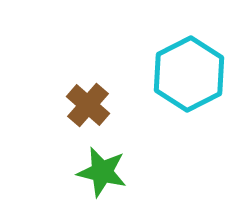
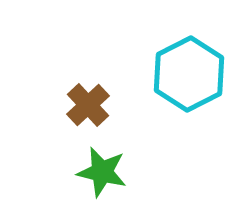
brown cross: rotated 6 degrees clockwise
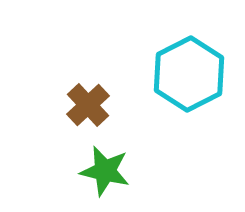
green star: moved 3 px right, 1 px up
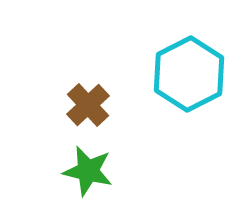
green star: moved 17 px left
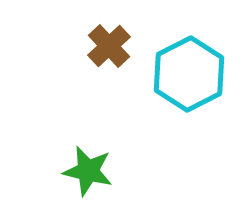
brown cross: moved 21 px right, 59 px up
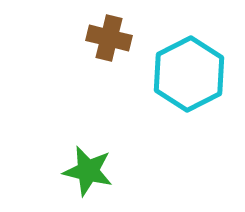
brown cross: moved 8 px up; rotated 33 degrees counterclockwise
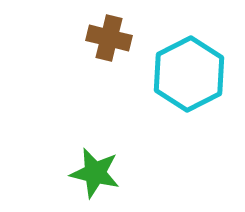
green star: moved 7 px right, 2 px down
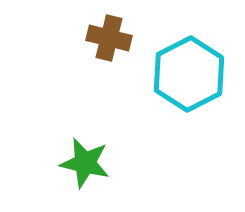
green star: moved 10 px left, 10 px up
